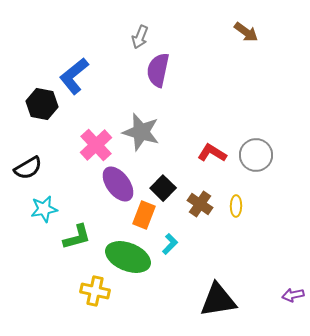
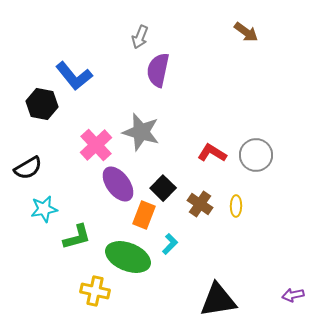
blue L-shape: rotated 90 degrees counterclockwise
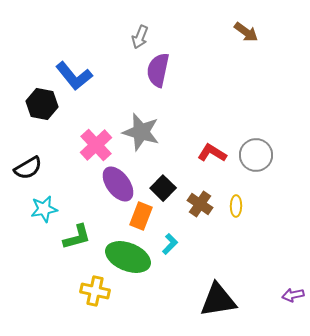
orange rectangle: moved 3 px left, 1 px down
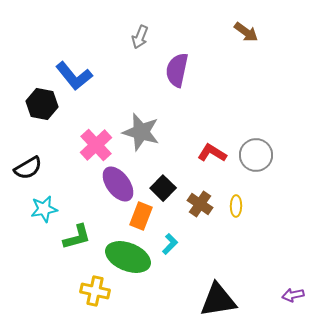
purple semicircle: moved 19 px right
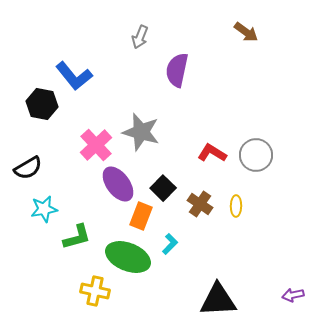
black triangle: rotated 6 degrees clockwise
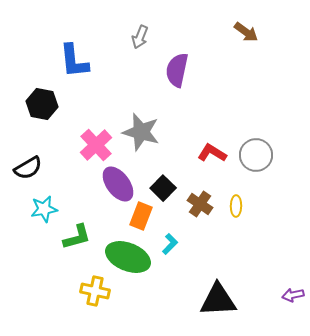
blue L-shape: moved 15 px up; rotated 33 degrees clockwise
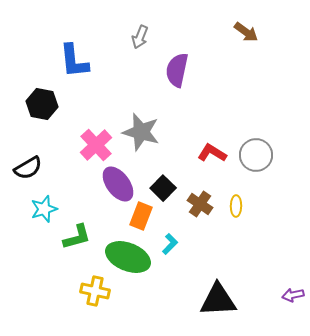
cyan star: rotated 8 degrees counterclockwise
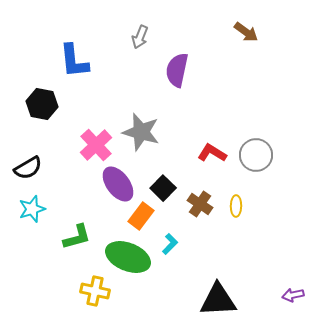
cyan star: moved 12 px left
orange rectangle: rotated 16 degrees clockwise
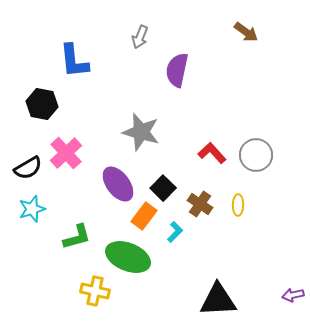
pink cross: moved 30 px left, 8 px down
red L-shape: rotated 16 degrees clockwise
yellow ellipse: moved 2 px right, 1 px up
orange rectangle: moved 3 px right
cyan L-shape: moved 5 px right, 12 px up
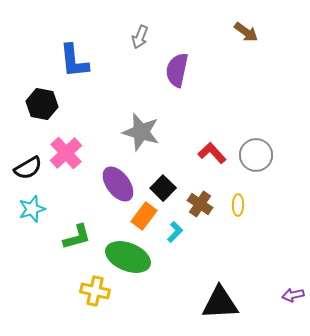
black triangle: moved 2 px right, 3 px down
